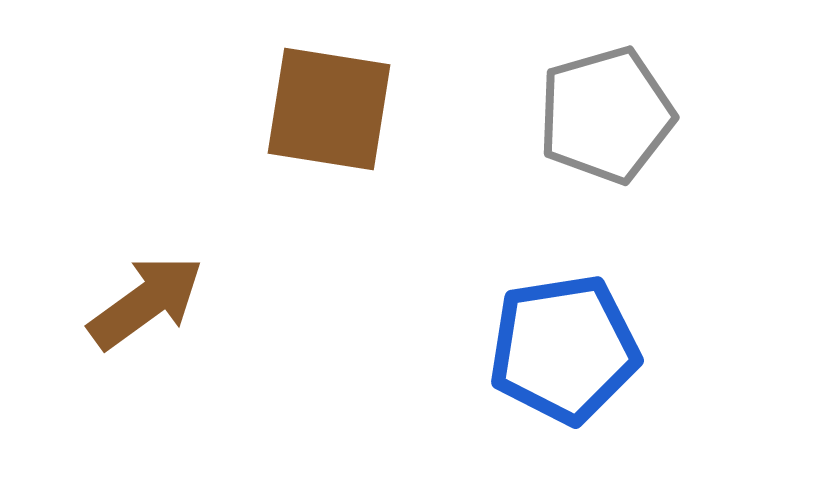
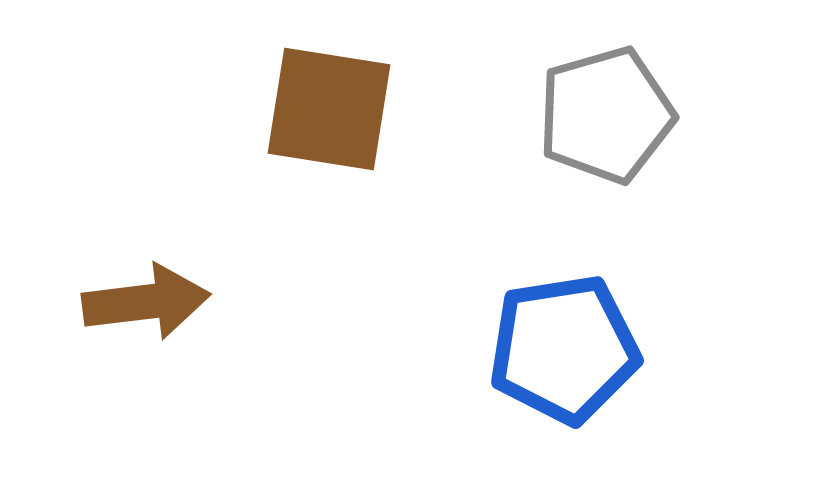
brown arrow: rotated 29 degrees clockwise
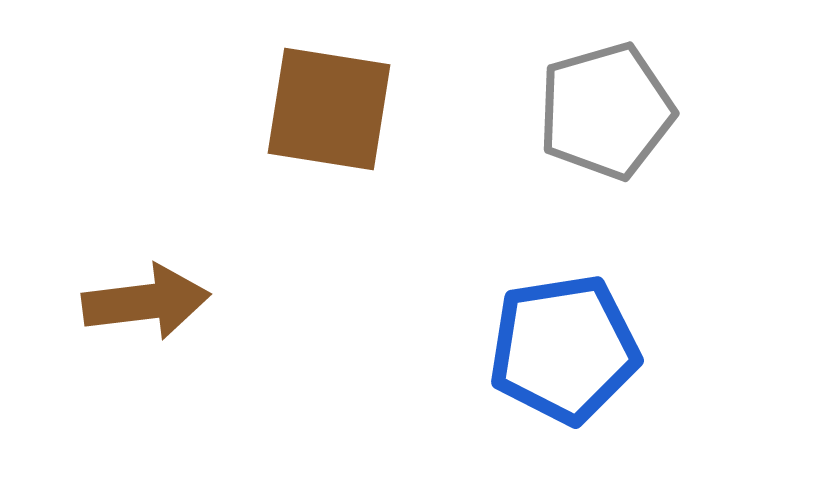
gray pentagon: moved 4 px up
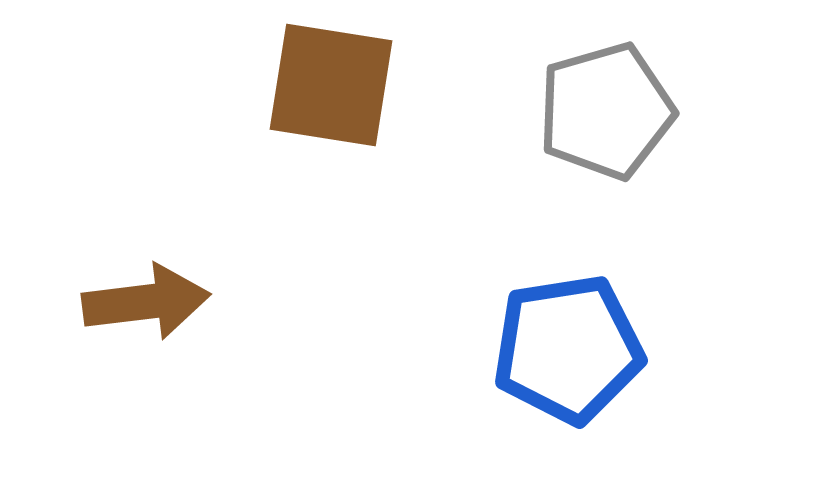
brown square: moved 2 px right, 24 px up
blue pentagon: moved 4 px right
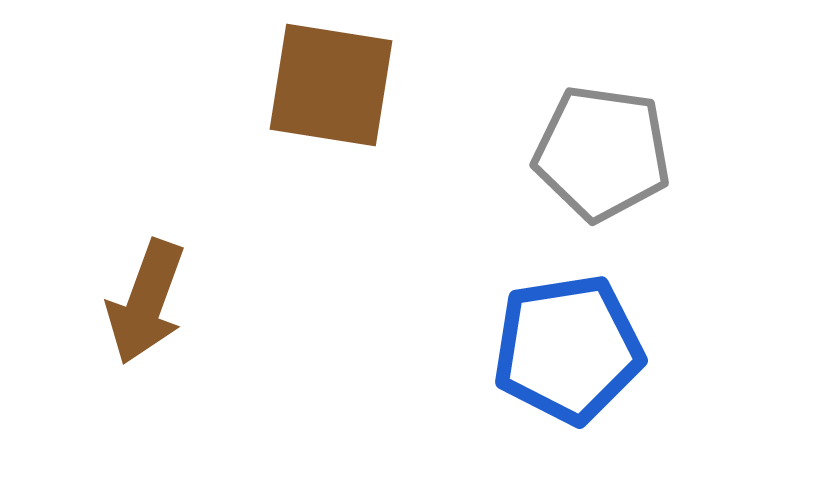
gray pentagon: moved 4 px left, 42 px down; rotated 24 degrees clockwise
brown arrow: rotated 117 degrees clockwise
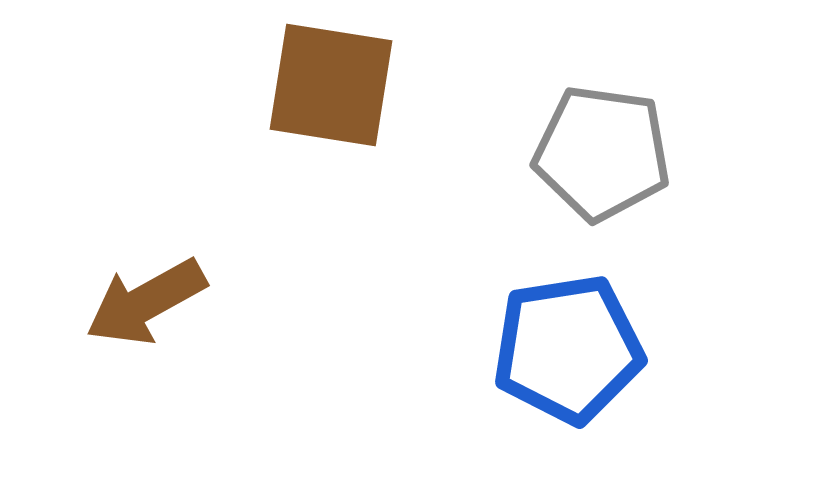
brown arrow: rotated 41 degrees clockwise
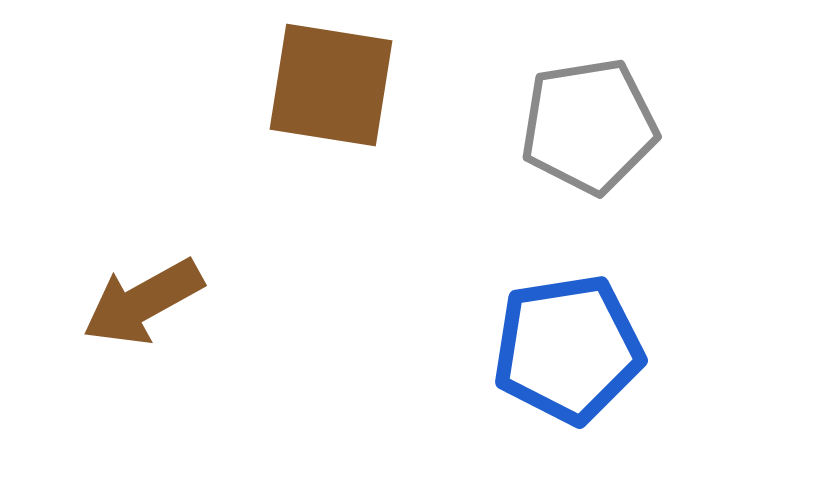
gray pentagon: moved 13 px left, 27 px up; rotated 17 degrees counterclockwise
brown arrow: moved 3 px left
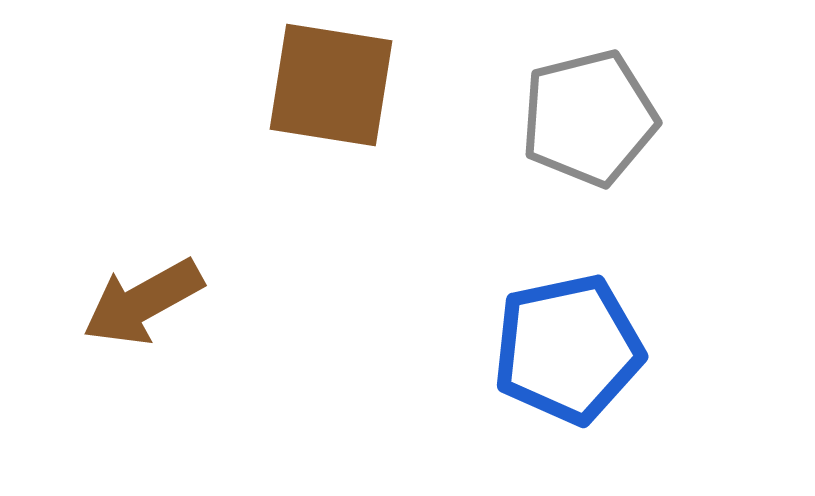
gray pentagon: moved 8 px up; rotated 5 degrees counterclockwise
blue pentagon: rotated 3 degrees counterclockwise
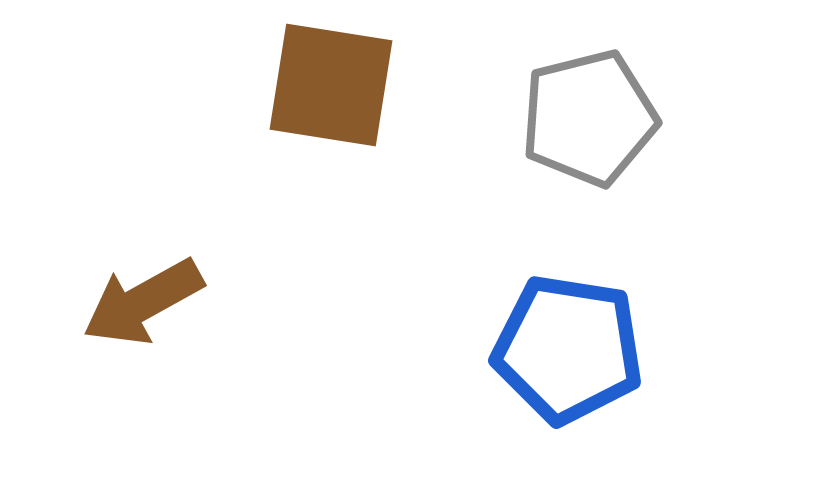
blue pentagon: rotated 21 degrees clockwise
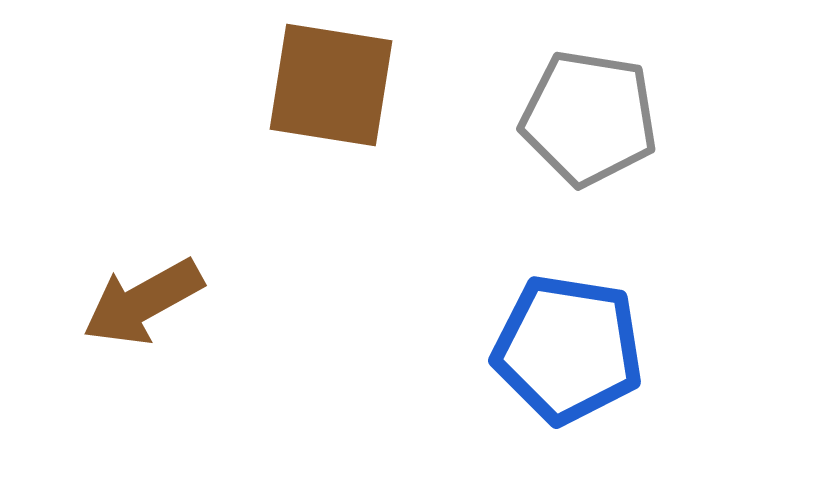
gray pentagon: rotated 23 degrees clockwise
